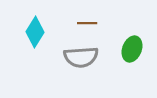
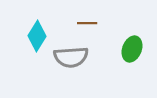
cyan diamond: moved 2 px right, 4 px down
gray semicircle: moved 10 px left
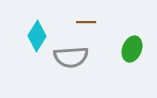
brown line: moved 1 px left, 1 px up
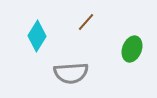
brown line: rotated 48 degrees counterclockwise
gray semicircle: moved 16 px down
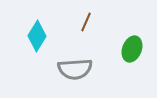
brown line: rotated 18 degrees counterclockwise
gray semicircle: moved 4 px right, 4 px up
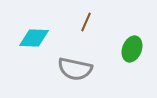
cyan diamond: moved 3 px left, 2 px down; rotated 60 degrees clockwise
gray semicircle: rotated 16 degrees clockwise
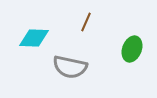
gray semicircle: moved 5 px left, 2 px up
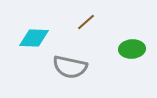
brown line: rotated 24 degrees clockwise
green ellipse: rotated 65 degrees clockwise
